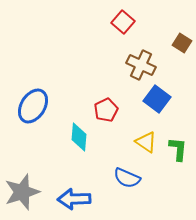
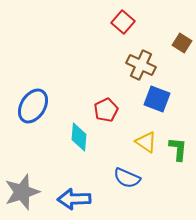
blue square: rotated 16 degrees counterclockwise
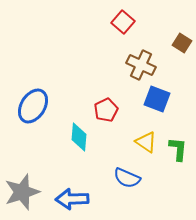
blue arrow: moved 2 px left
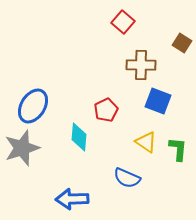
brown cross: rotated 24 degrees counterclockwise
blue square: moved 1 px right, 2 px down
gray star: moved 44 px up
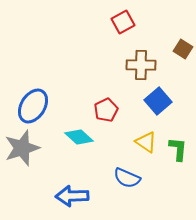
red square: rotated 20 degrees clockwise
brown square: moved 1 px right, 6 px down
blue square: rotated 28 degrees clockwise
cyan diamond: rotated 52 degrees counterclockwise
blue arrow: moved 3 px up
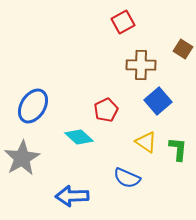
gray star: moved 10 px down; rotated 12 degrees counterclockwise
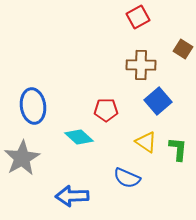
red square: moved 15 px right, 5 px up
blue ellipse: rotated 40 degrees counterclockwise
red pentagon: rotated 25 degrees clockwise
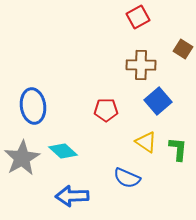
cyan diamond: moved 16 px left, 14 px down
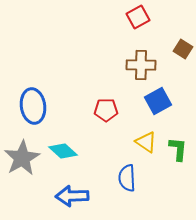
blue square: rotated 12 degrees clockwise
blue semicircle: rotated 64 degrees clockwise
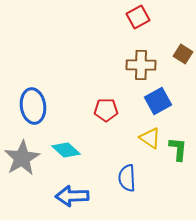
brown square: moved 5 px down
yellow triangle: moved 4 px right, 4 px up
cyan diamond: moved 3 px right, 1 px up
